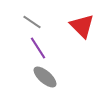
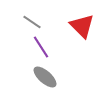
purple line: moved 3 px right, 1 px up
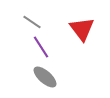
red triangle: moved 3 px down; rotated 8 degrees clockwise
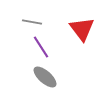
gray line: rotated 24 degrees counterclockwise
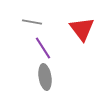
purple line: moved 2 px right, 1 px down
gray ellipse: rotated 40 degrees clockwise
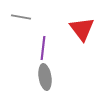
gray line: moved 11 px left, 5 px up
purple line: rotated 40 degrees clockwise
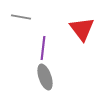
gray ellipse: rotated 10 degrees counterclockwise
